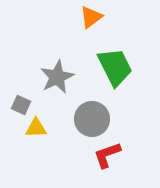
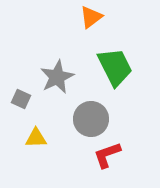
gray square: moved 6 px up
gray circle: moved 1 px left
yellow triangle: moved 10 px down
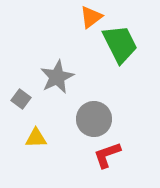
green trapezoid: moved 5 px right, 23 px up
gray square: rotated 12 degrees clockwise
gray circle: moved 3 px right
